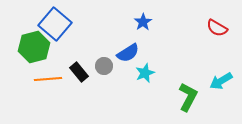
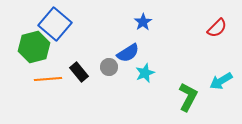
red semicircle: rotated 75 degrees counterclockwise
gray circle: moved 5 px right, 1 px down
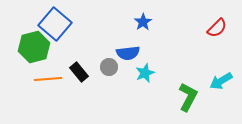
blue semicircle: rotated 25 degrees clockwise
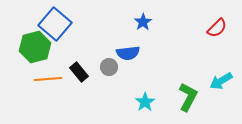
green hexagon: moved 1 px right
cyan star: moved 29 px down; rotated 12 degrees counterclockwise
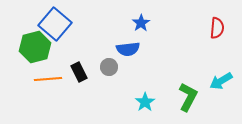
blue star: moved 2 px left, 1 px down
red semicircle: rotated 40 degrees counterclockwise
blue semicircle: moved 4 px up
black rectangle: rotated 12 degrees clockwise
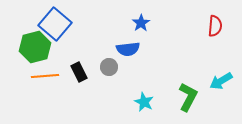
red semicircle: moved 2 px left, 2 px up
orange line: moved 3 px left, 3 px up
cyan star: moved 1 px left; rotated 12 degrees counterclockwise
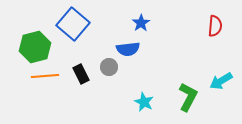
blue square: moved 18 px right
black rectangle: moved 2 px right, 2 px down
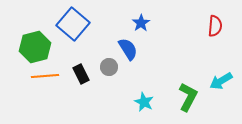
blue semicircle: rotated 115 degrees counterclockwise
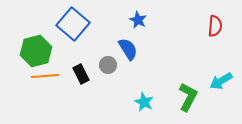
blue star: moved 3 px left, 3 px up; rotated 12 degrees counterclockwise
green hexagon: moved 1 px right, 4 px down
gray circle: moved 1 px left, 2 px up
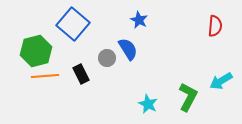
blue star: moved 1 px right
gray circle: moved 1 px left, 7 px up
cyan star: moved 4 px right, 2 px down
